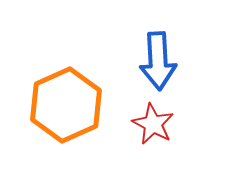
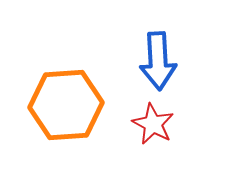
orange hexagon: rotated 20 degrees clockwise
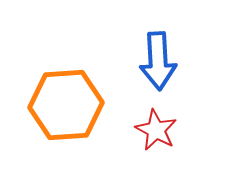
red star: moved 3 px right, 6 px down
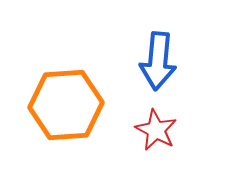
blue arrow: rotated 8 degrees clockwise
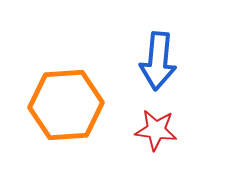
red star: rotated 21 degrees counterclockwise
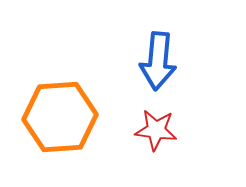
orange hexagon: moved 6 px left, 12 px down
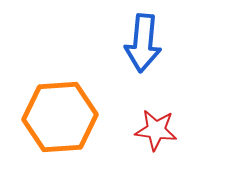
blue arrow: moved 15 px left, 18 px up
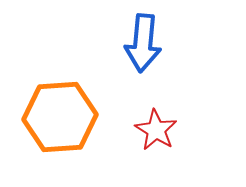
red star: rotated 24 degrees clockwise
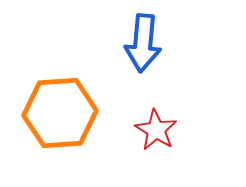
orange hexagon: moved 4 px up
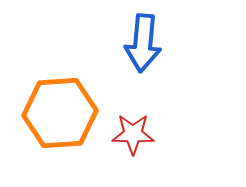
red star: moved 23 px left, 4 px down; rotated 30 degrees counterclockwise
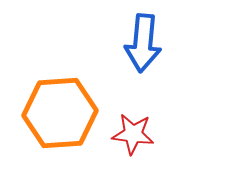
red star: rotated 6 degrees clockwise
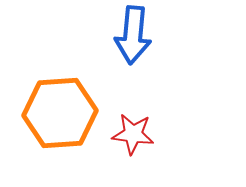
blue arrow: moved 10 px left, 8 px up
